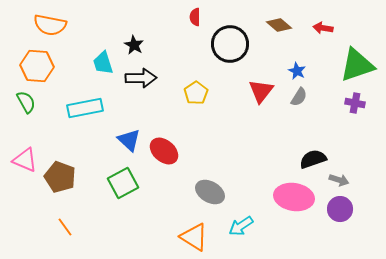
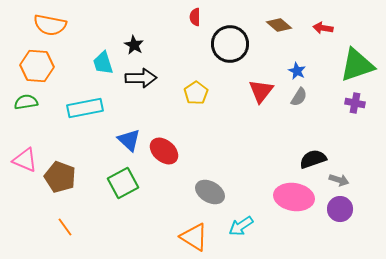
green semicircle: rotated 70 degrees counterclockwise
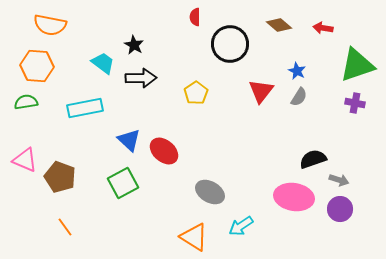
cyan trapezoid: rotated 145 degrees clockwise
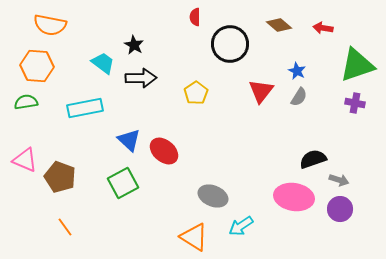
gray ellipse: moved 3 px right, 4 px down; rotated 8 degrees counterclockwise
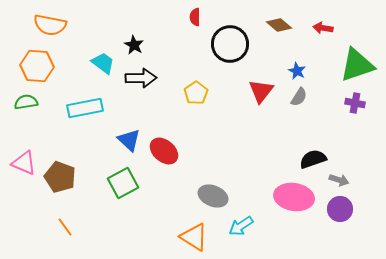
pink triangle: moved 1 px left, 3 px down
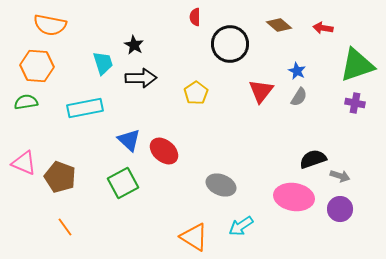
cyan trapezoid: rotated 35 degrees clockwise
gray arrow: moved 1 px right, 4 px up
gray ellipse: moved 8 px right, 11 px up
